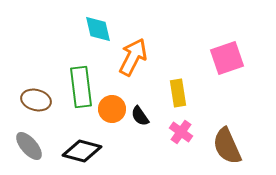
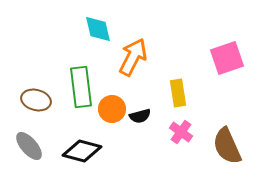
black semicircle: rotated 70 degrees counterclockwise
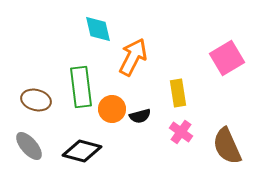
pink square: rotated 12 degrees counterclockwise
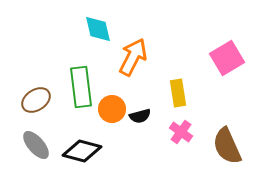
brown ellipse: rotated 48 degrees counterclockwise
gray ellipse: moved 7 px right, 1 px up
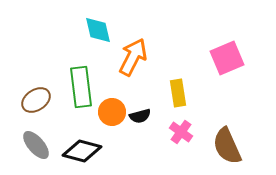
cyan diamond: moved 1 px down
pink square: rotated 8 degrees clockwise
orange circle: moved 3 px down
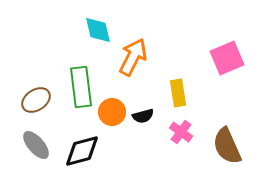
black semicircle: moved 3 px right
black diamond: rotated 30 degrees counterclockwise
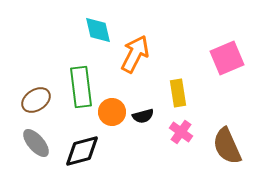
orange arrow: moved 2 px right, 3 px up
gray ellipse: moved 2 px up
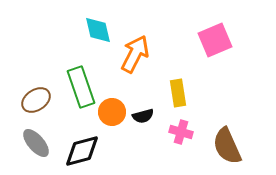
pink square: moved 12 px left, 18 px up
green rectangle: rotated 12 degrees counterclockwise
pink cross: rotated 20 degrees counterclockwise
